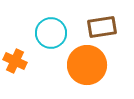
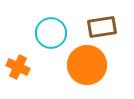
orange cross: moved 3 px right, 6 px down
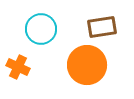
cyan circle: moved 10 px left, 4 px up
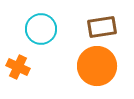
orange circle: moved 10 px right, 1 px down
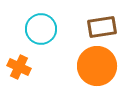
orange cross: moved 1 px right
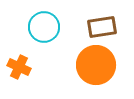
cyan circle: moved 3 px right, 2 px up
orange circle: moved 1 px left, 1 px up
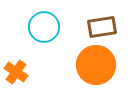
orange cross: moved 3 px left, 5 px down; rotated 10 degrees clockwise
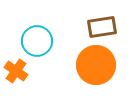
cyan circle: moved 7 px left, 14 px down
orange cross: moved 1 px up
